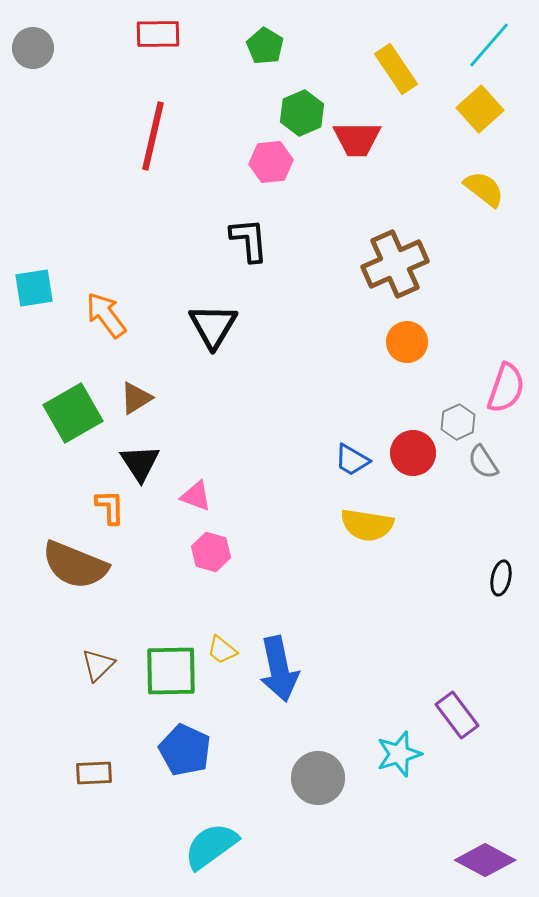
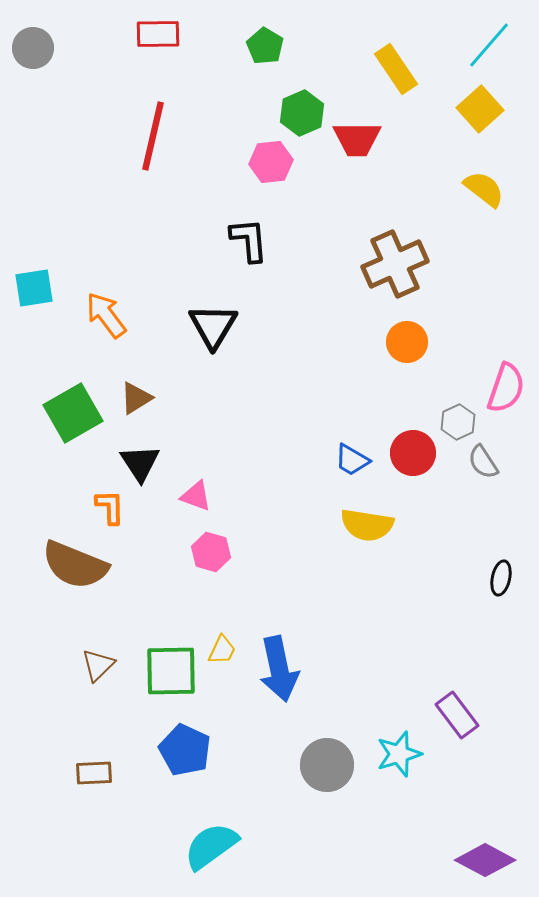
yellow trapezoid at (222, 650): rotated 104 degrees counterclockwise
gray circle at (318, 778): moved 9 px right, 13 px up
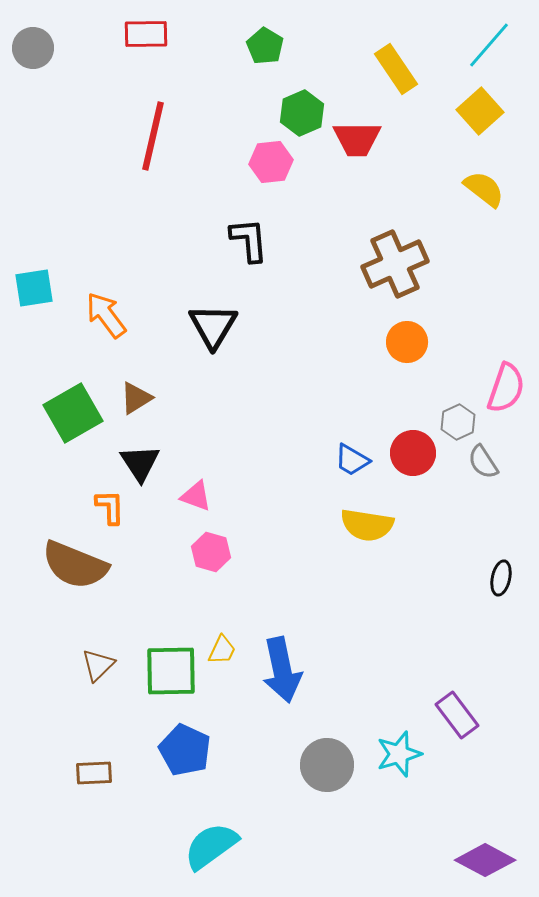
red rectangle at (158, 34): moved 12 px left
yellow square at (480, 109): moved 2 px down
blue arrow at (279, 669): moved 3 px right, 1 px down
